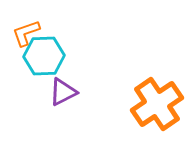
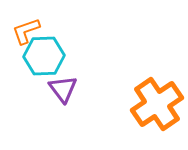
orange L-shape: moved 2 px up
purple triangle: moved 3 px up; rotated 40 degrees counterclockwise
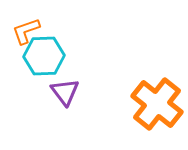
purple triangle: moved 2 px right, 3 px down
orange cross: rotated 18 degrees counterclockwise
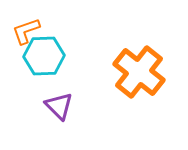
purple triangle: moved 6 px left, 14 px down; rotated 8 degrees counterclockwise
orange cross: moved 18 px left, 32 px up
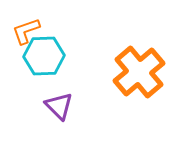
orange cross: rotated 12 degrees clockwise
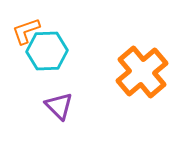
cyan hexagon: moved 3 px right, 5 px up
orange cross: moved 3 px right
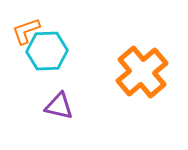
purple triangle: rotated 32 degrees counterclockwise
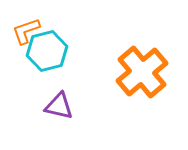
cyan hexagon: rotated 12 degrees counterclockwise
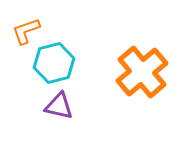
cyan hexagon: moved 7 px right, 12 px down
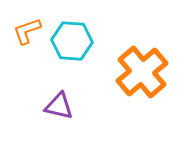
orange L-shape: moved 1 px right
cyan hexagon: moved 18 px right, 22 px up; rotated 18 degrees clockwise
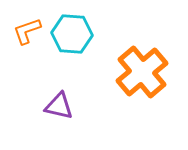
cyan hexagon: moved 7 px up
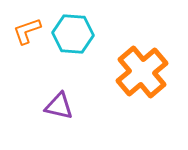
cyan hexagon: moved 1 px right
